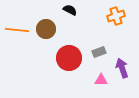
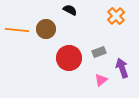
orange cross: rotated 24 degrees counterclockwise
pink triangle: rotated 40 degrees counterclockwise
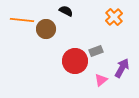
black semicircle: moved 4 px left, 1 px down
orange cross: moved 2 px left, 1 px down
orange line: moved 5 px right, 10 px up
gray rectangle: moved 3 px left, 1 px up
red circle: moved 6 px right, 3 px down
purple arrow: rotated 48 degrees clockwise
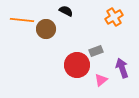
orange cross: rotated 12 degrees clockwise
red circle: moved 2 px right, 4 px down
purple arrow: rotated 48 degrees counterclockwise
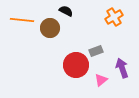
brown circle: moved 4 px right, 1 px up
red circle: moved 1 px left
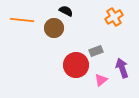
brown circle: moved 4 px right
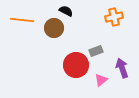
orange cross: rotated 18 degrees clockwise
